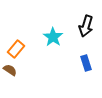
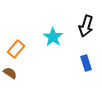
brown semicircle: moved 3 px down
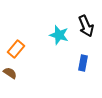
black arrow: rotated 40 degrees counterclockwise
cyan star: moved 6 px right, 2 px up; rotated 18 degrees counterclockwise
blue rectangle: moved 3 px left; rotated 28 degrees clockwise
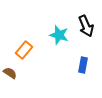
orange rectangle: moved 8 px right, 1 px down
blue rectangle: moved 2 px down
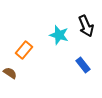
blue rectangle: rotated 49 degrees counterclockwise
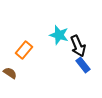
black arrow: moved 8 px left, 20 px down
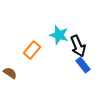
orange rectangle: moved 8 px right
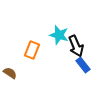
black arrow: moved 2 px left
orange rectangle: rotated 18 degrees counterclockwise
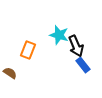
orange rectangle: moved 4 px left
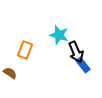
black arrow: moved 6 px down
orange rectangle: moved 3 px left
